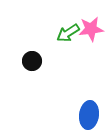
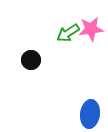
black circle: moved 1 px left, 1 px up
blue ellipse: moved 1 px right, 1 px up
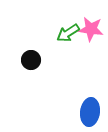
pink star: rotated 15 degrees clockwise
blue ellipse: moved 2 px up
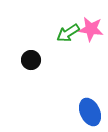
blue ellipse: rotated 32 degrees counterclockwise
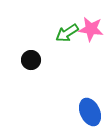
green arrow: moved 1 px left
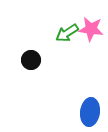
blue ellipse: rotated 32 degrees clockwise
